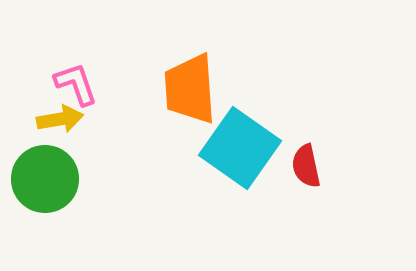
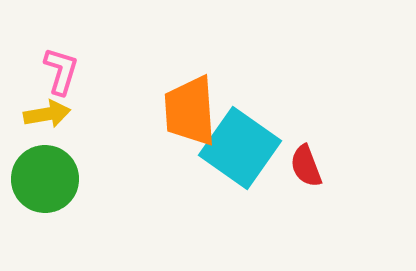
pink L-shape: moved 15 px left, 13 px up; rotated 36 degrees clockwise
orange trapezoid: moved 22 px down
yellow arrow: moved 13 px left, 5 px up
red semicircle: rotated 9 degrees counterclockwise
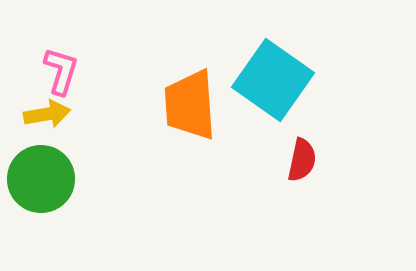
orange trapezoid: moved 6 px up
cyan square: moved 33 px right, 68 px up
red semicircle: moved 4 px left, 6 px up; rotated 147 degrees counterclockwise
green circle: moved 4 px left
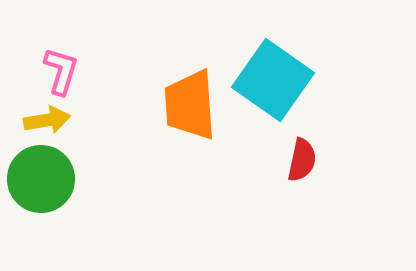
yellow arrow: moved 6 px down
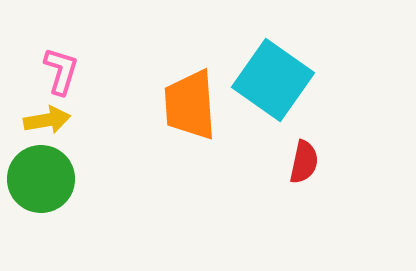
red semicircle: moved 2 px right, 2 px down
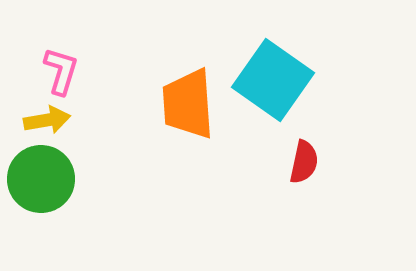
orange trapezoid: moved 2 px left, 1 px up
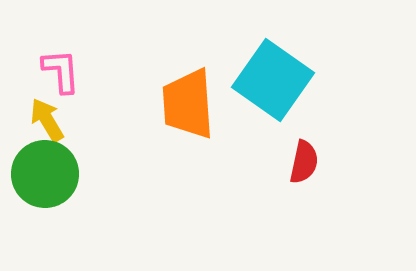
pink L-shape: rotated 21 degrees counterclockwise
yellow arrow: rotated 111 degrees counterclockwise
green circle: moved 4 px right, 5 px up
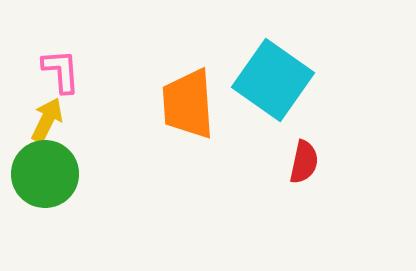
yellow arrow: rotated 57 degrees clockwise
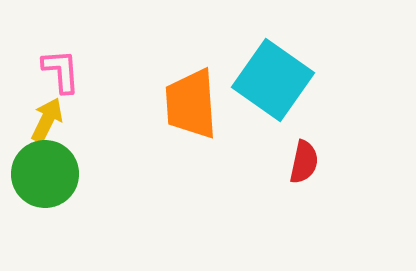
orange trapezoid: moved 3 px right
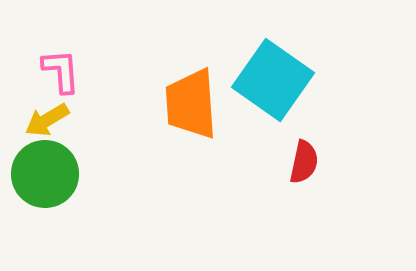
yellow arrow: rotated 147 degrees counterclockwise
